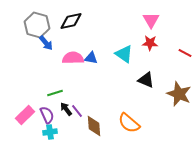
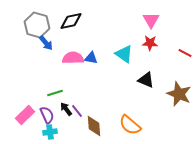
orange semicircle: moved 1 px right, 2 px down
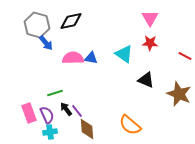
pink triangle: moved 1 px left, 2 px up
red line: moved 3 px down
pink rectangle: moved 4 px right, 2 px up; rotated 66 degrees counterclockwise
brown diamond: moved 7 px left, 3 px down
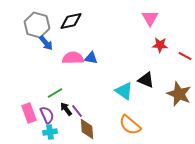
red star: moved 10 px right, 2 px down
cyan triangle: moved 37 px down
green line: rotated 14 degrees counterclockwise
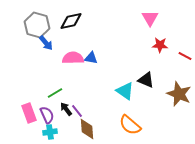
cyan triangle: moved 1 px right
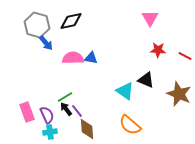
red star: moved 2 px left, 5 px down
green line: moved 10 px right, 4 px down
pink rectangle: moved 2 px left, 1 px up
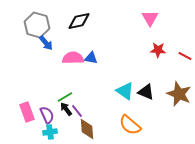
black diamond: moved 8 px right
black triangle: moved 12 px down
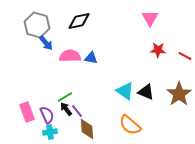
pink semicircle: moved 3 px left, 2 px up
brown star: rotated 15 degrees clockwise
